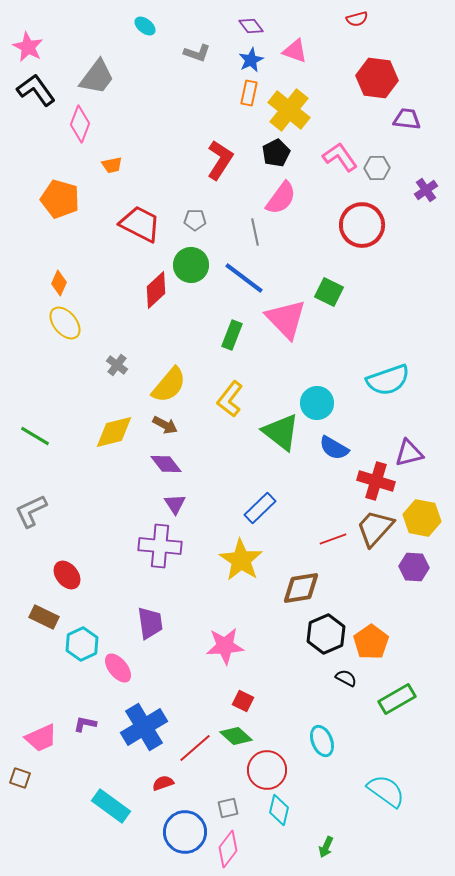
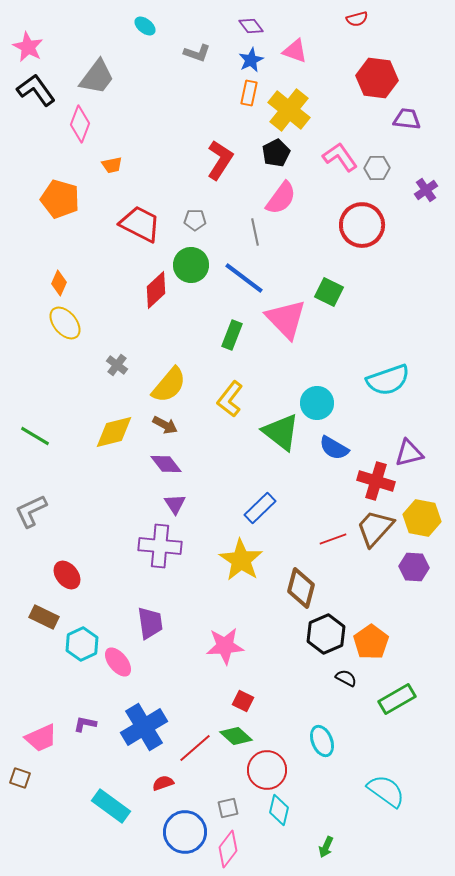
brown diamond at (301, 588): rotated 66 degrees counterclockwise
pink ellipse at (118, 668): moved 6 px up
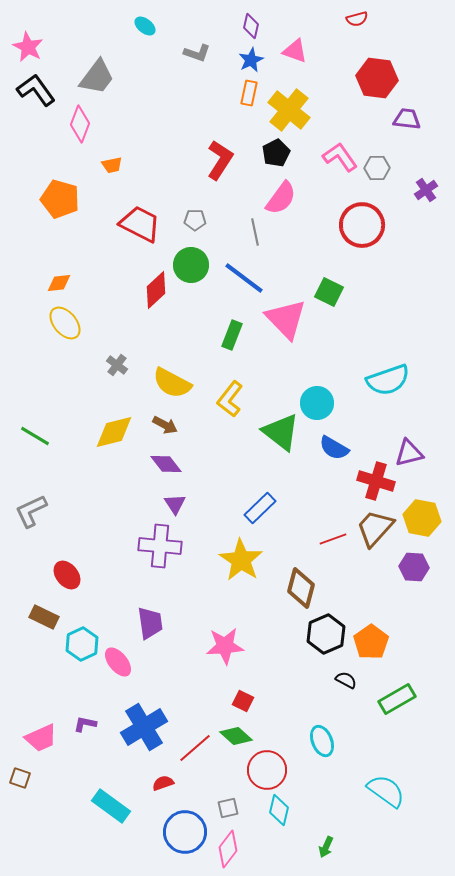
purple diamond at (251, 26): rotated 50 degrees clockwise
orange diamond at (59, 283): rotated 60 degrees clockwise
yellow semicircle at (169, 385): moved 3 px right, 2 px up; rotated 78 degrees clockwise
black semicircle at (346, 678): moved 2 px down
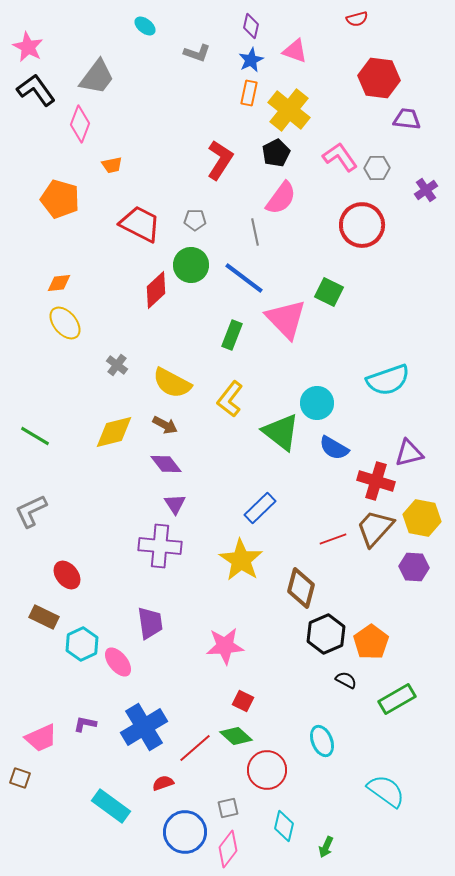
red hexagon at (377, 78): moved 2 px right
cyan diamond at (279, 810): moved 5 px right, 16 px down
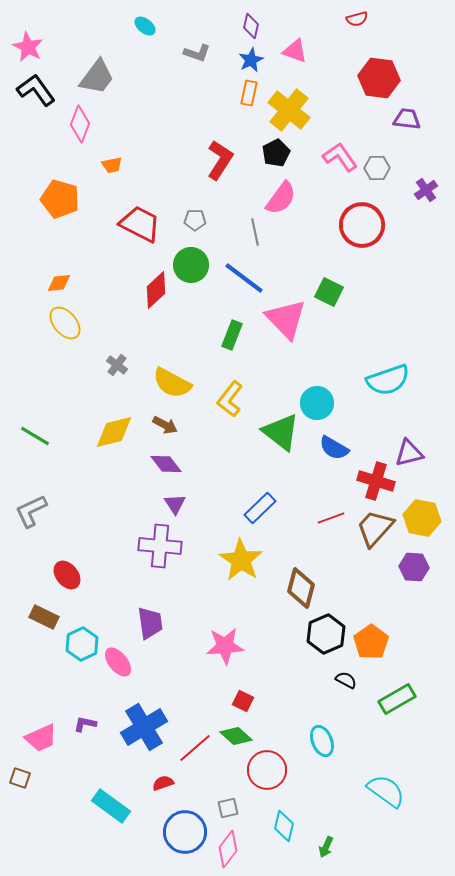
red line at (333, 539): moved 2 px left, 21 px up
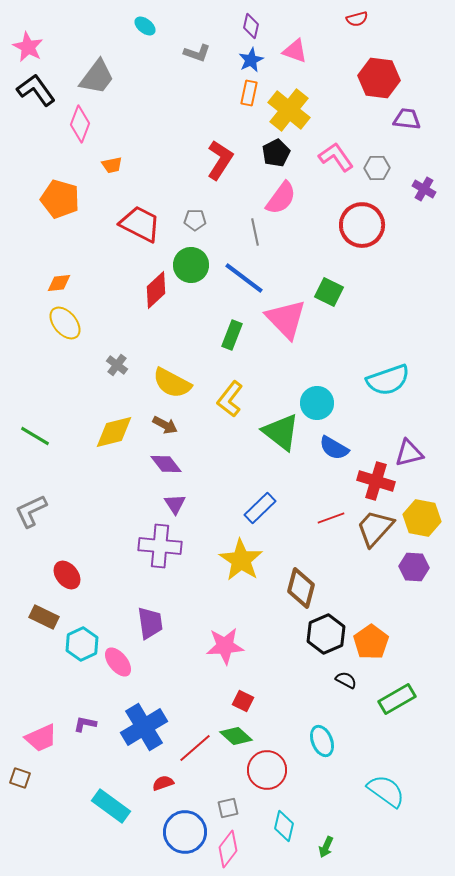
pink L-shape at (340, 157): moved 4 px left
purple cross at (426, 190): moved 2 px left, 1 px up; rotated 25 degrees counterclockwise
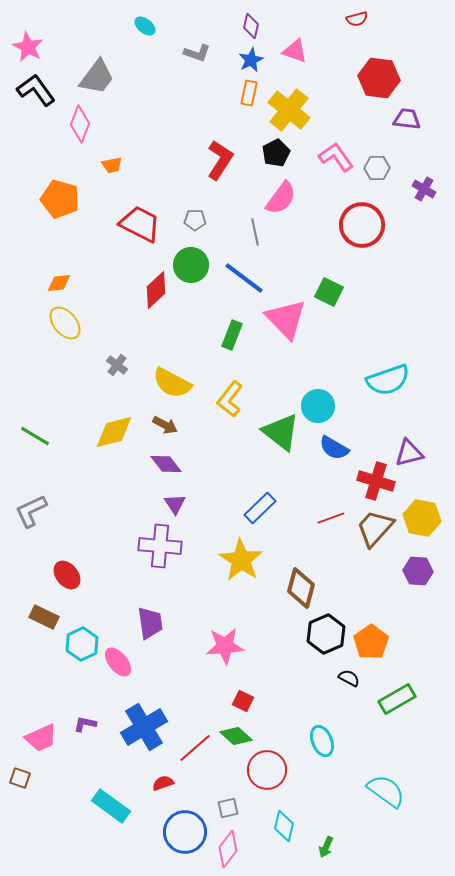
cyan circle at (317, 403): moved 1 px right, 3 px down
purple hexagon at (414, 567): moved 4 px right, 4 px down
black semicircle at (346, 680): moved 3 px right, 2 px up
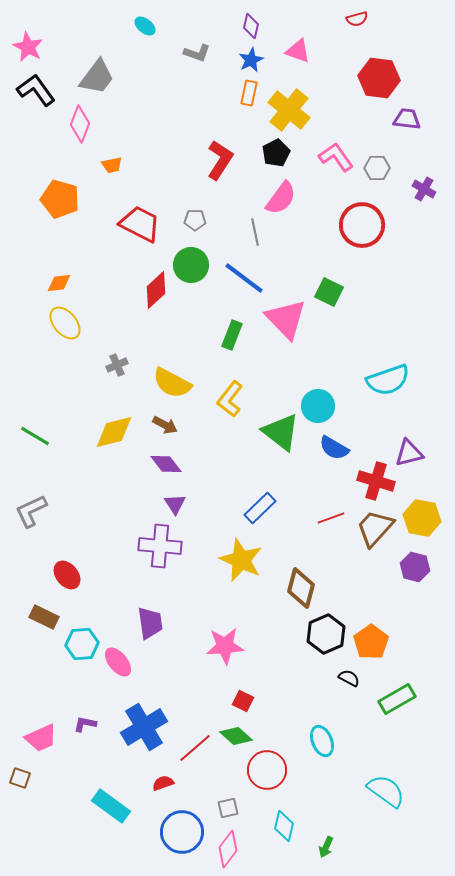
pink triangle at (295, 51): moved 3 px right
gray cross at (117, 365): rotated 30 degrees clockwise
yellow star at (241, 560): rotated 9 degrees counterclockwise
purple hexagon at (418, 571): moved 3 px left, 4 px up; rotated 12 degrees clockwise
cyan hexagon at (82, 644): rotated 20 degrees clockwise
blue circle at (185, 832): moved 3 px left
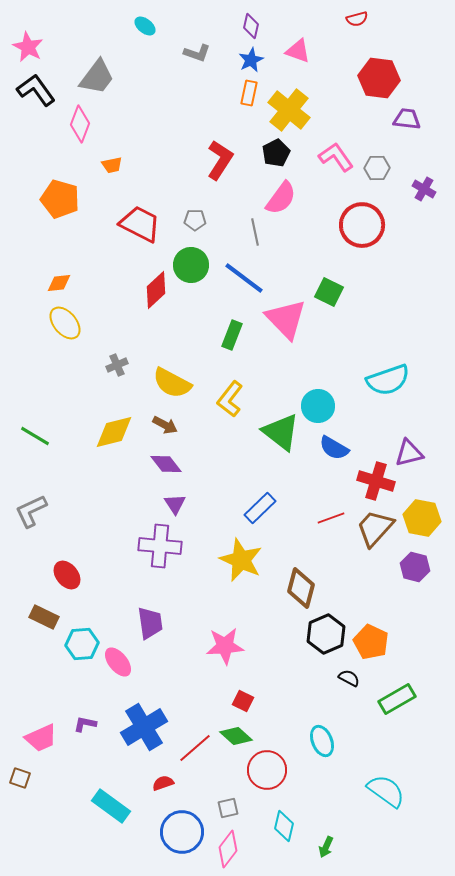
orange pentagon at (371, 642): rotated 12 degrees counterclockwise
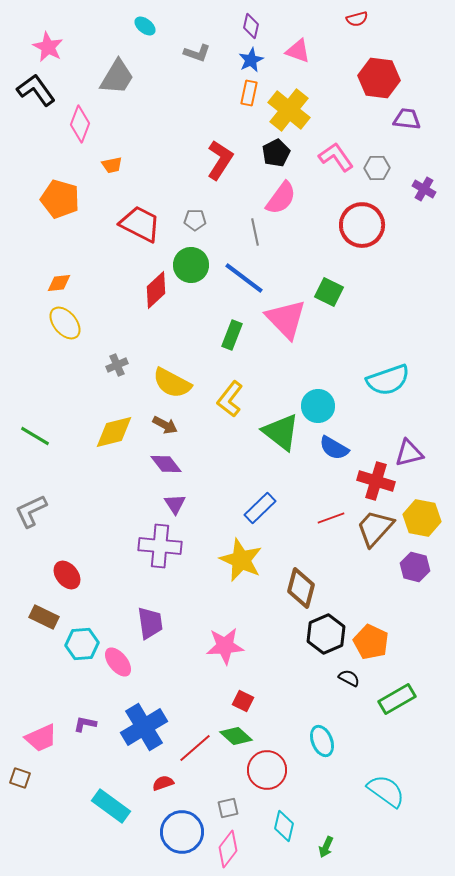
pink star at (28, 47): moved 20 px right
gray trapezoid at (97, 77): moved 20 px right; rotated 6 degrees counterclockwise
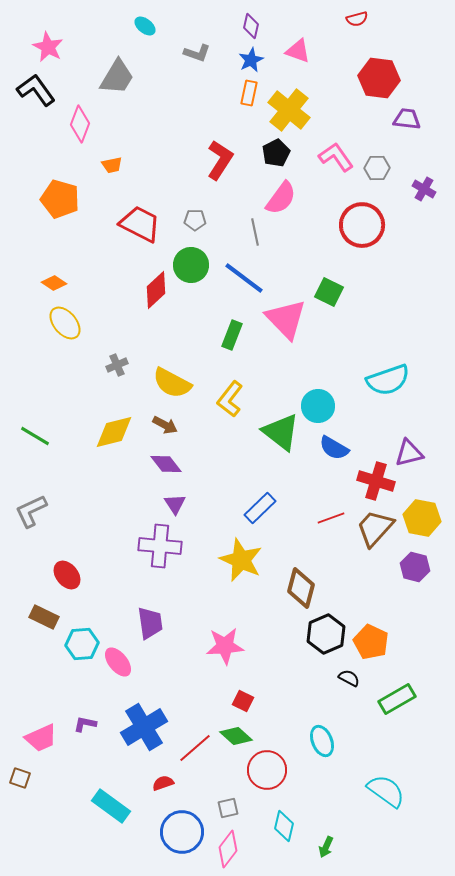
orange diamond at (59, 283): moved 5 px left; rotated 40 degrees clockwise
